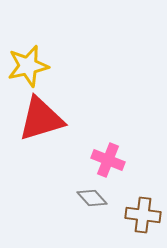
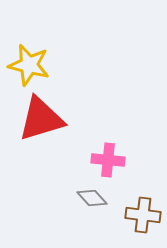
yellow star: moved 1 px right, 1 px up; rotated 27 degrees clockwise
pink cross: rotated 16 degrees counterclockwise
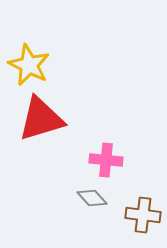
yellow star: rotated 12 degrees clockwise
pink cross: moved 2 px left
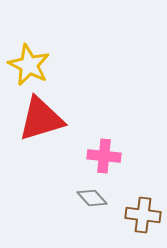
pink cross: moved 2 px left, 4 px up
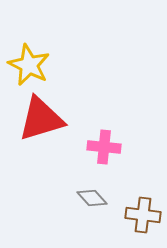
pink cross: moved 9 px up
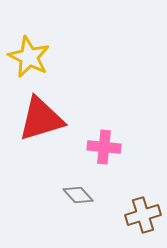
yellow star: moved 8 px up
gray diamond: moved 14 px left, 3 px up
brown cross: rotated 24 degrees counterclockwise
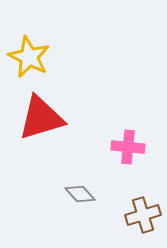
red triangle: moved 1 px up
pink cross: moved 24 px right
gray diamond: moved 2 px right, 1 px up
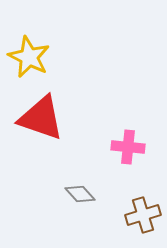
red triangle: rotated 36 degrees clockwise
